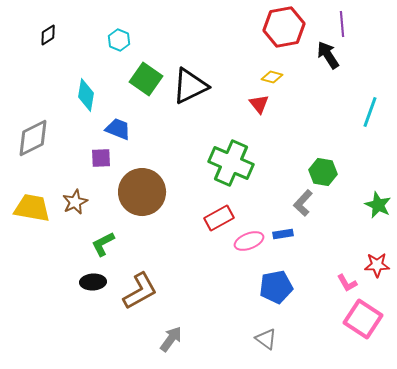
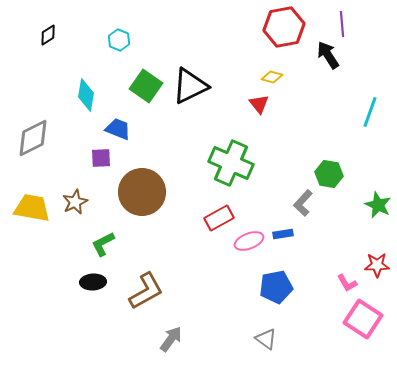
green square: moved 7 px down
green hexagon: moved 6 px right, 2 px down
brown L-shape: moved 6 px right
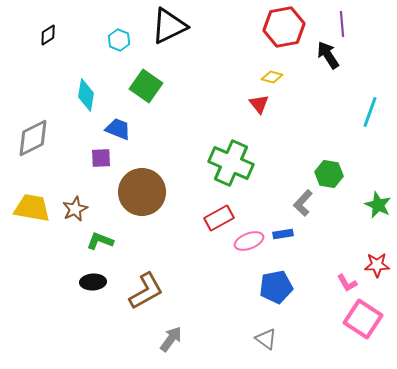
black triangle: moved 21 px left, 60 px up
brown star: moved 7 px down
green L-shape: moved 3 px left, 3 px up; rotated 48 degrees clockwise
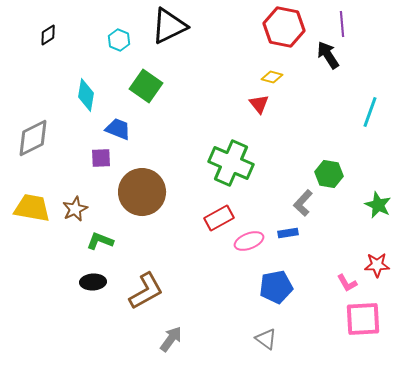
red hexagon: rotated 21 degrees clockwise
blue rectangle: moved 5 px right, 1 px up
pink square: rotated 36 degrees counterclockwise
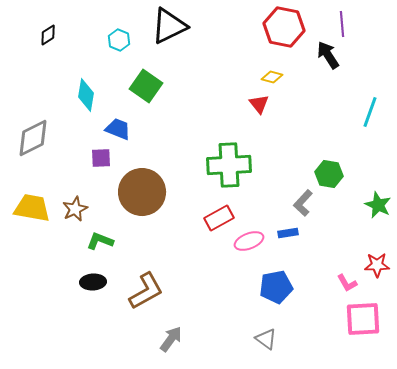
green cross: moved 2 px left, 2 px down; rotated 27 degrees counterclockwise
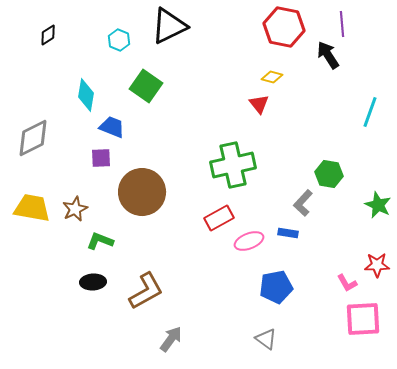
blue trapezoid: moved 6 px left, 2 px up
green cross: moved 4 px right; rotated 9 degrees counterclockwise
blue rectangle: rotated 18 degrees clockwise
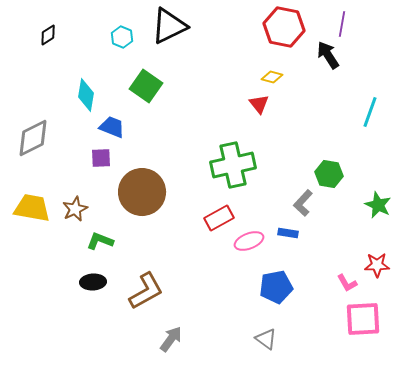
purple line: rotated 15 degrees clockwise
cyan hexagon: moved 3 px right, 3 px up
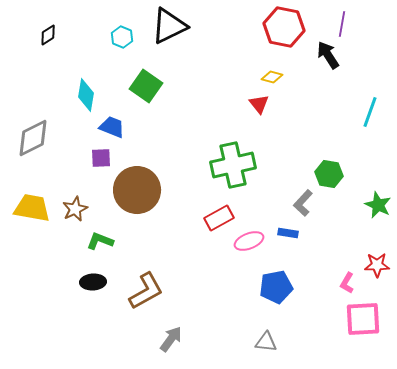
brown circle: moved 5 px left, 2 px up
pink L-shape: rotated 60 degrees clockwise
gray triangle: moved 3 px down; rotated 30 degrees counterclockwise
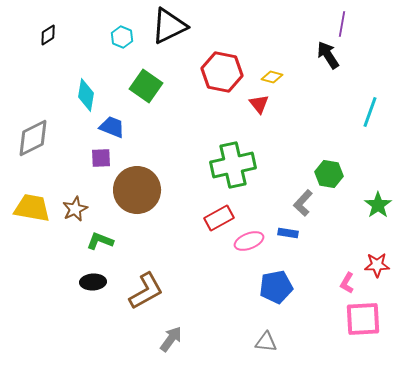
red hexagon: moved 62 px left, 45 px down
green star: rotated 12 degrees clockwise
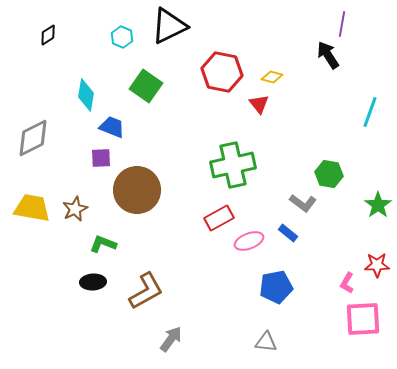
gray L-shape: rotated 96 degrees counterclockwise
blue rectangle: rotated 30 degrees clockwise
green L-shape: moved 3 px right, 3 px down
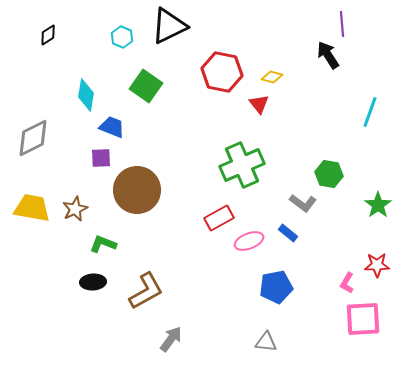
purple line: rotated 15 degrees counterclockwise
green cross: moved 9 px right; rotated 12 degrees counterclockwise
